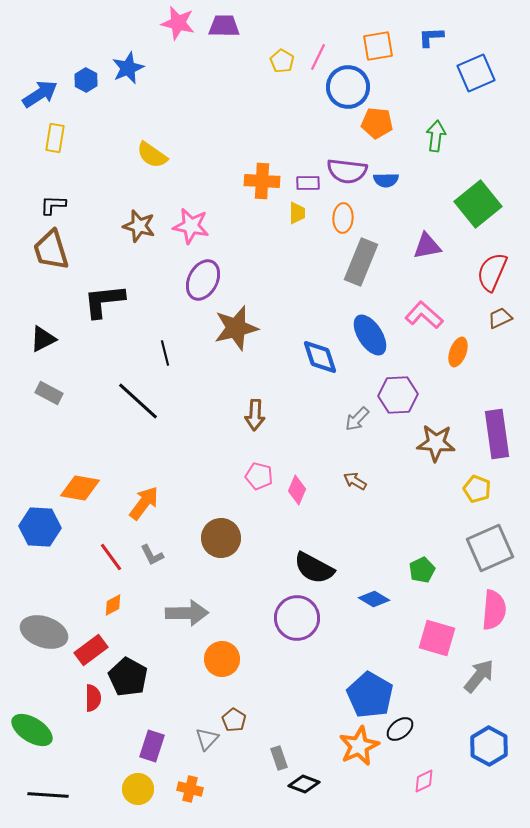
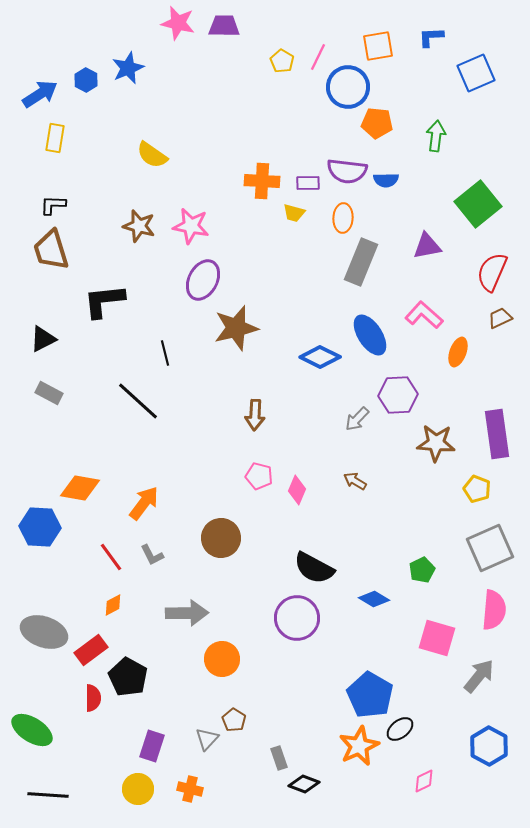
yellow trapezoid at (297, 213): moved 3 px left; rotated 105 degrees clockwise
blue diamond at (320, 357): rotated 45 degrees counterclockwise
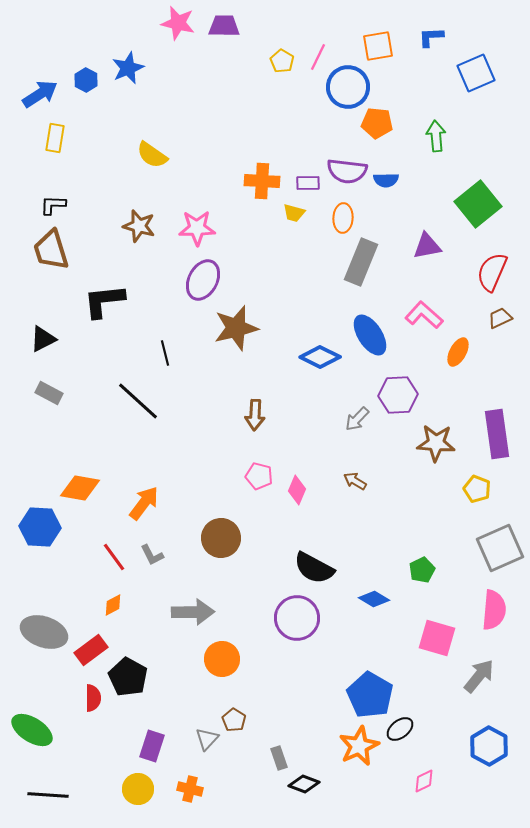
green arrow at (436, 136): rotated 12 degrees counterclockwise
pink star at (191, 226): moved 6 px right, 2 px down; rotated 12 degrees counterclockwise
orange ellipse at (458, 352): rotated 8 degrees clockwise
gray square at (490, 548): moved 10 px right
red line at (111, 557): moved 3 px right
gray arrow at (187, 613): moved 6 px right, 1 px up
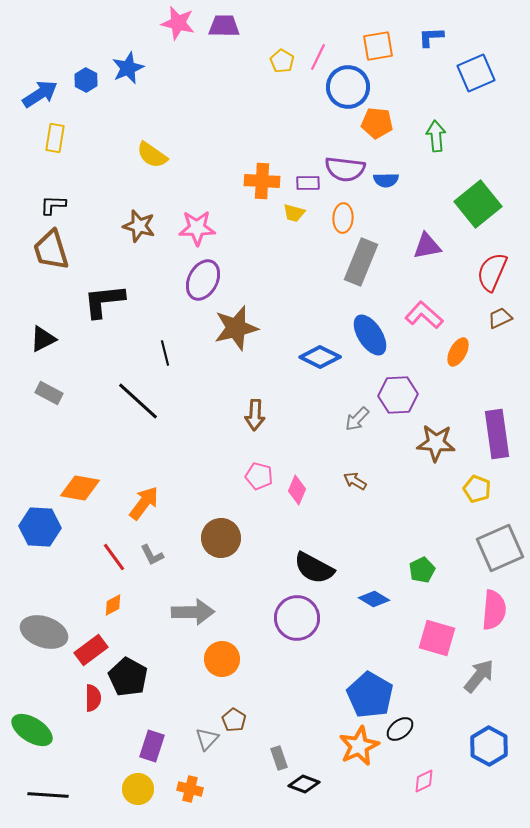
purple semicircle at (347, 171): moved 2 px left, 2 px up
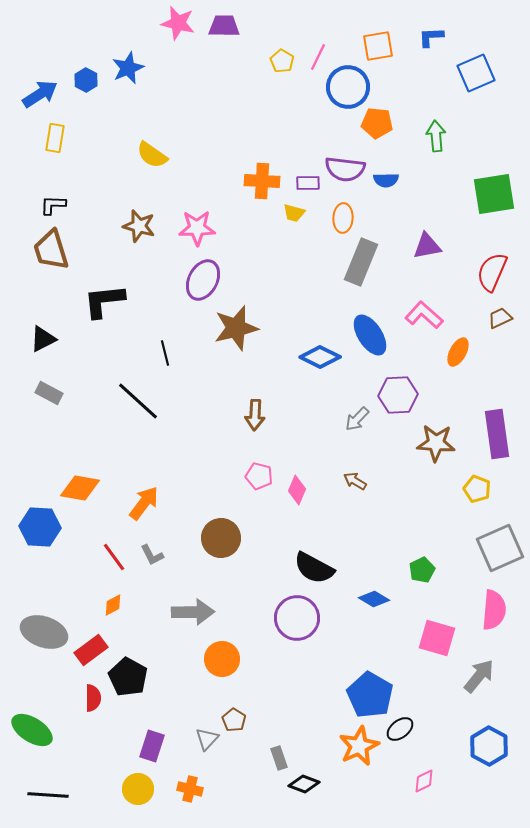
green square at (478, 204): moved 16 px right, 10 px up; rotated 30 degrees clockwise
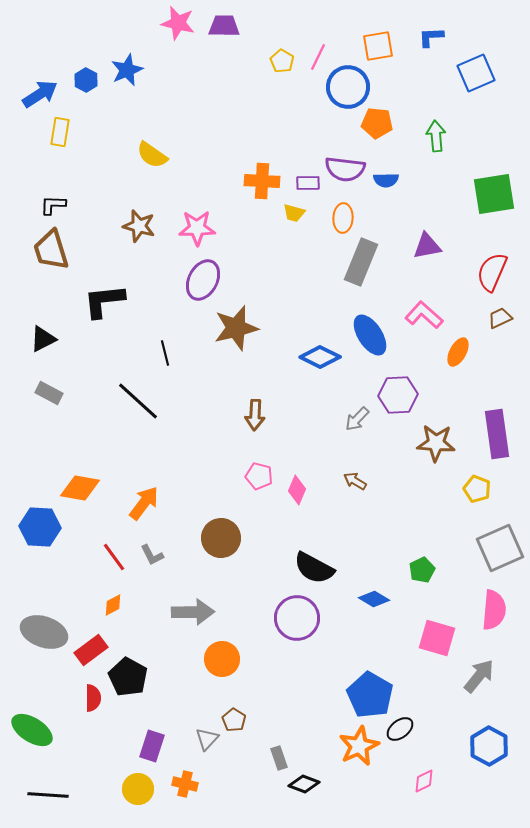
blue star at (128, 68): moved 1 px left, 2 px down
yellow rectangle at (55, 138): moved 5 px right, 6 px up
orange cross at (190, 789): moved 5 px left, 5 px up
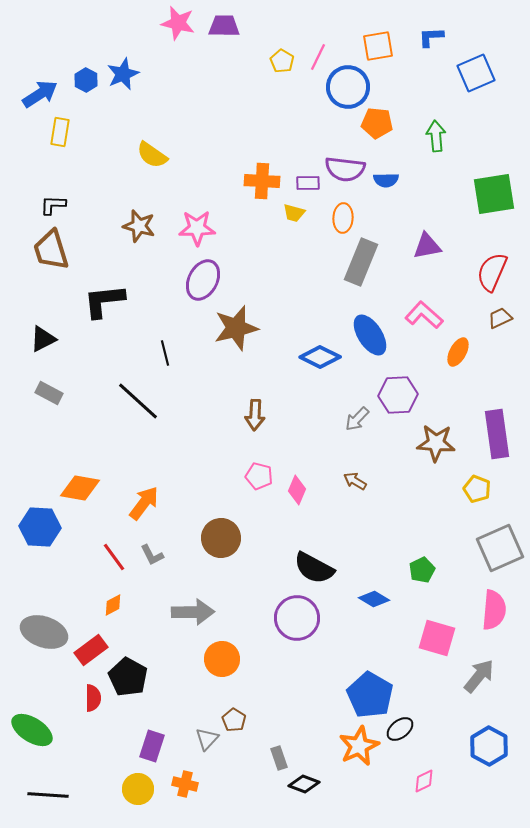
blue star at (127, 70): moved 4 px left, 4 px down
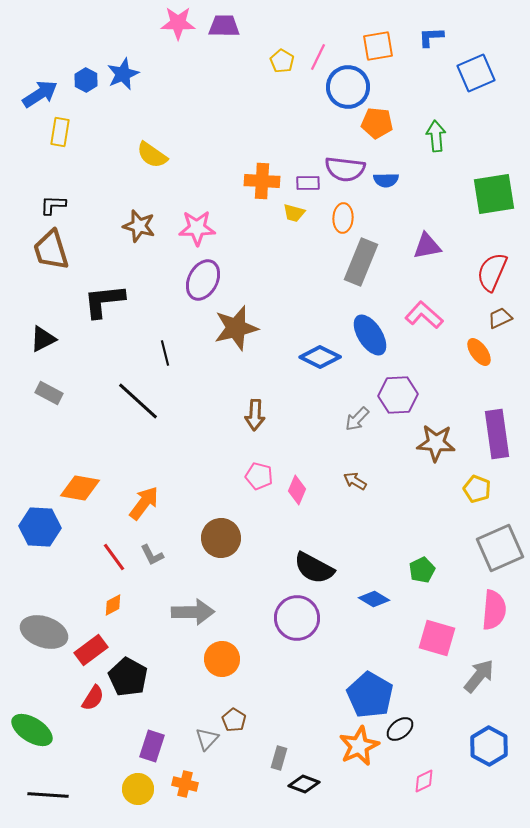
pink star at (178, 23): rotated 12 degrees counterclockwise
orange ellipse at (458, 352): moved 21 px right; rotated 64 degrees counterclockwise
red semicircle at (93, 698): rotated 32 degrees clockwise
gray rectangle at (279, 758): rotated 35 degrees clockwise
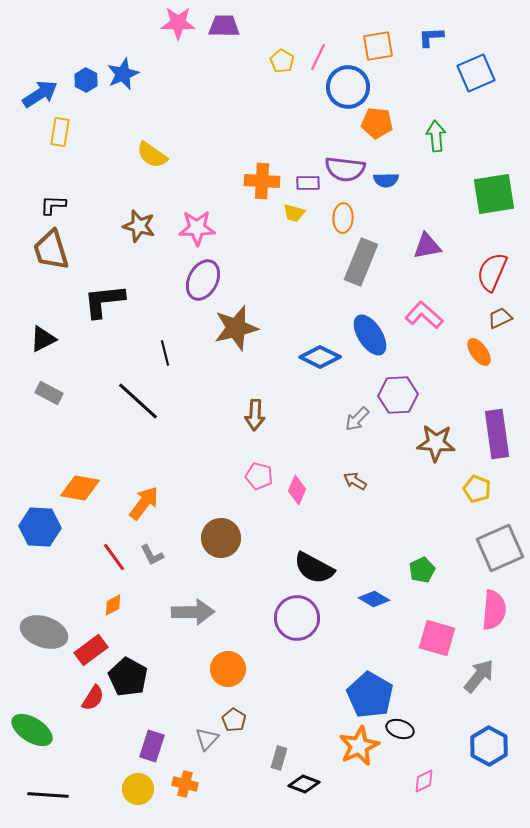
orange circle at (222, 659): moved 6 px right, 10 px down
black ellipse at (400, 729): rotated 56 degrees clockwise
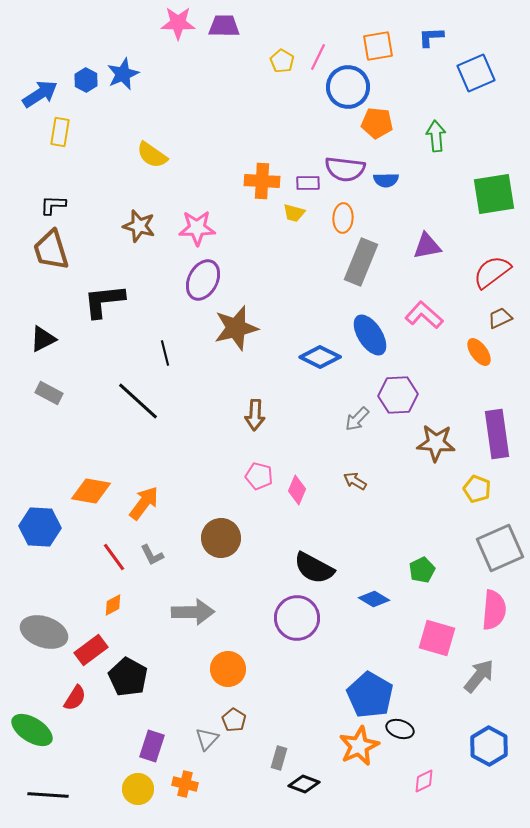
red semicircle at (492, 272): rotated 30 degrees clockwise
orange diamond at (80, 488): moved 11 px right, 3 px down
red semicircle at (93, 698): moved 18 px left
